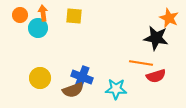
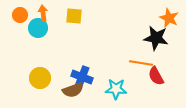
red semicircle: rotated 78 degrees clockwise
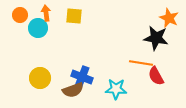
orange arrow: moved 3 px right
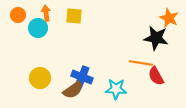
orange circle: moved 2 px left
brown semicircle: rotated 15 degrees counterclockwise
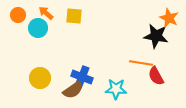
orange arrow: rotated 42 degrees counterclockwise
black star: moved 2 px up
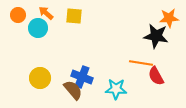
orange star: rotated 30 degrees counterclockwise
brown semicircle: rotated 95 degrees counterclockwise
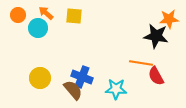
orange star: moved 1 px down
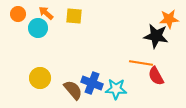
orange circle: moved 1 px up
blue cross: moved 10 px right, 6 px down
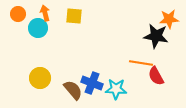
orange arrow: moved 1 px left; rotated 35 degrees clockwise
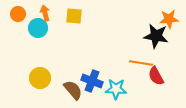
blue cross: moved 2 px up
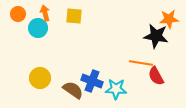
brown semicircle: rotated 15 degrees counterclockwise
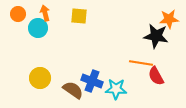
yellow square: moved 5 px right
